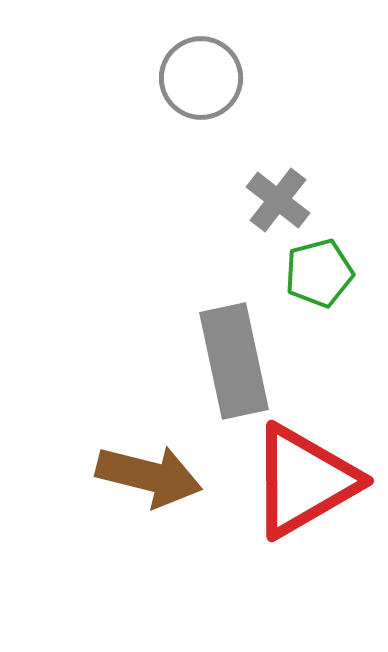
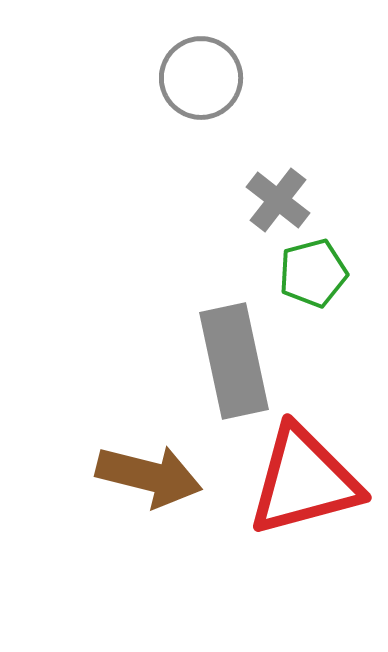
green pentagon: moved 6 px left
red triangle: rotated 15 degrees clockwise
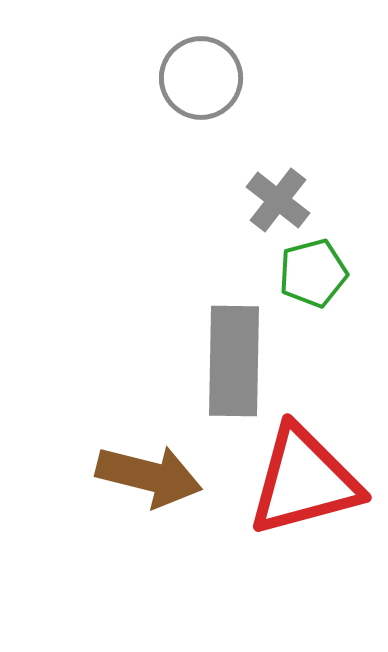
gray rectangle: rotated 13 degrees clockwise
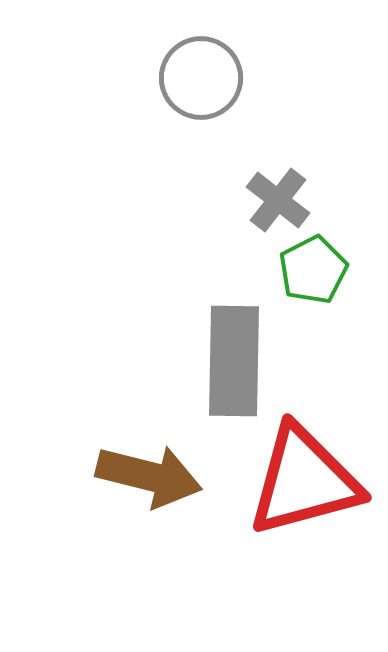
green pentagon: moved 3 px up; rotated 12 degrees counterclockwise
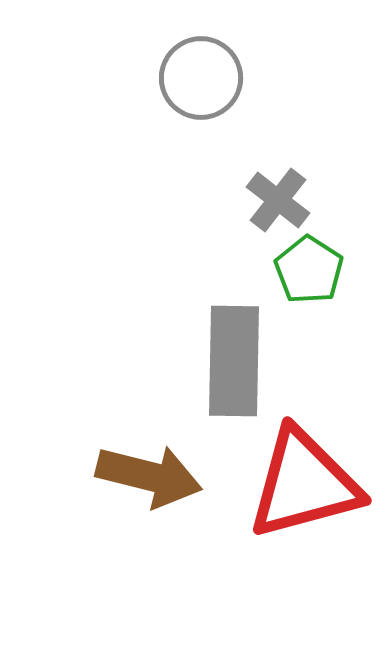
green pentagon: moved 4 px left; rotated 12 degrees counterclockwise
red triangle: moved 3 px down
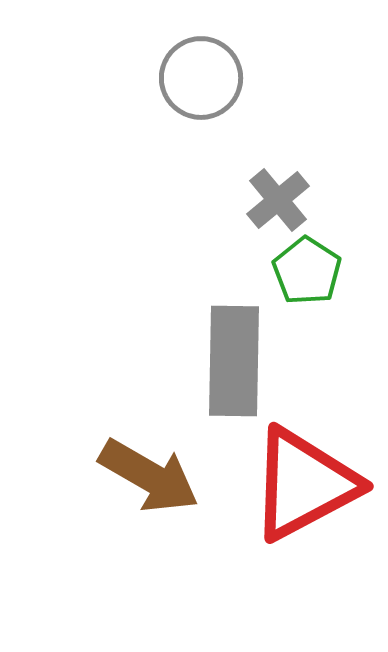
gray cross: rotated 12 degrees clockwise
green pentagon: moved 2 px left, 1 px down
brown arrow: rotated 16 degrees clockwise
red triangle: rotated 13 degrees counterclockwise
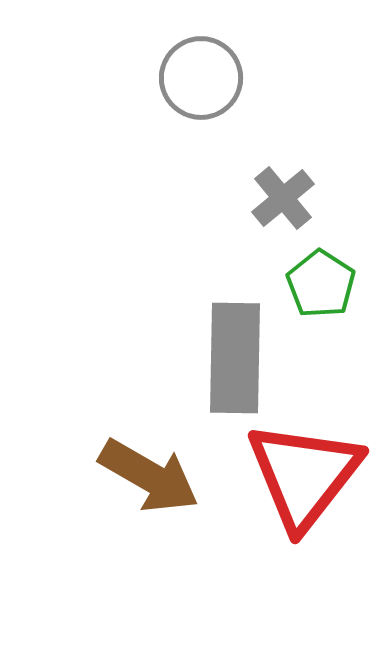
gray cross: moved 5 px right, 2 px up
green pentagon: moved 14 px right, 13 px down
gray rectangle: moved 1 px right, 3 px up
red triangle: moved 9 px up; rotated 24 degrees counterclockwise
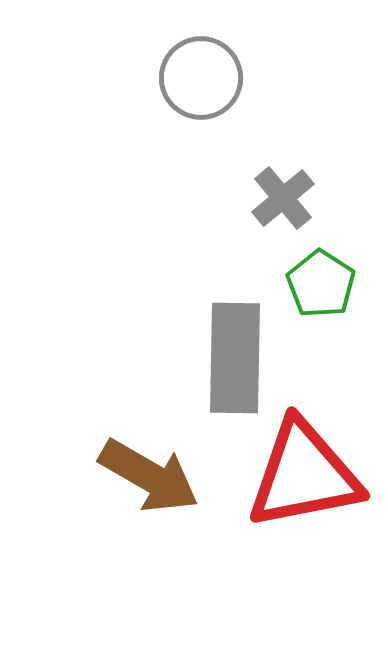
red triangle: rotated 41 degrees clockwise
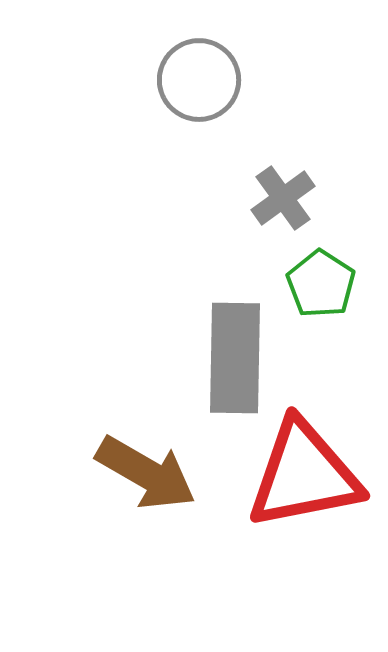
gray circle: moved 2 px left, 2 px down
gray cross: rotated 4 degrees clockwise
brown arrow: moved 3 px left, 3 px up
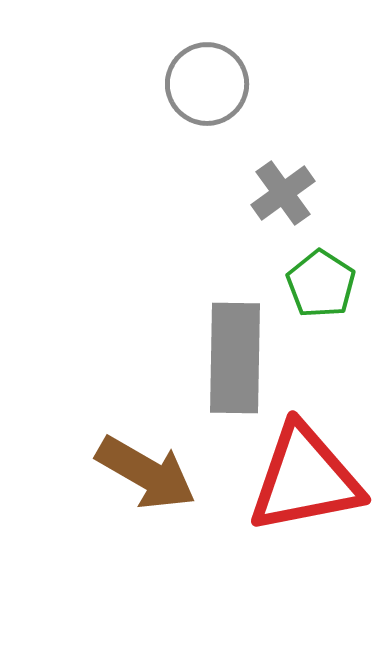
gray circle: moved 8 px right, 4 px down
gray cross: moved 5 px up
red triangle: moved 1 px right, 4 px down
